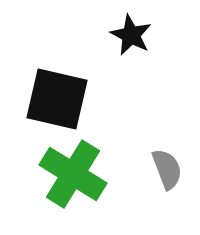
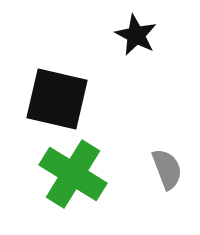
black star: moved 5 px right
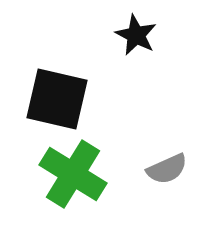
gray semicircle: rotated 87 degrees clockwise
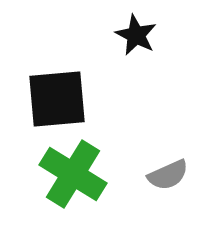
black square: rotated 18 degrees counterclockwise
gray semicircle: moved 1 px right, 6 px down
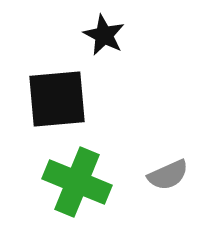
black star: moved 32 px left
green cross: moved 4 px right, 8 px down; rotated 10 degrees counterclockwise
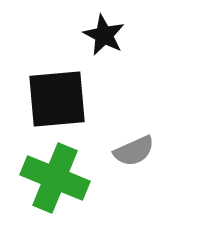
gray semicircle: moved 34 px left, 24 px up
green cross: moved 22 px left, 4 px up
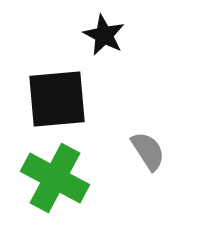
gray semicircle: moved 14 px right; rotated 99 degrees counterclockwise
green cross: rotated 6 degrees clockwise
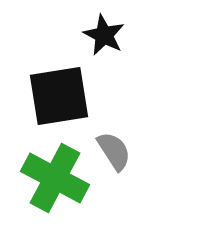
black square: moved 2 px right, 3 px up; rotated 4 degrees counterclockwise
gray semicircle: moved 34 px left
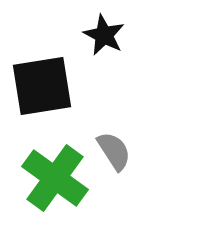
black square: moved 17 px left, 10 px up
green cross: rotated 8 degrees clockwise
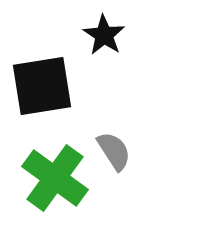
black star: rotated 6 degrees clockwise
